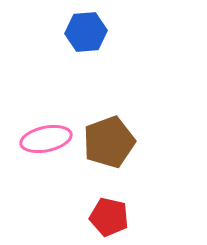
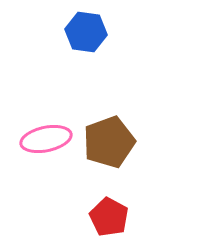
blue hexagon: rotated 12 degrees clockwise
red pentagon: rotated 15 degrees clockwise
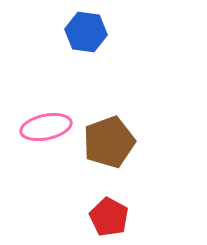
pink ellipse: moved 12 px up
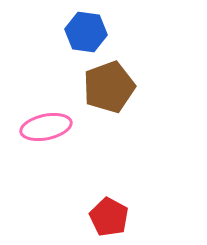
brown pentagon: moved 55 px up
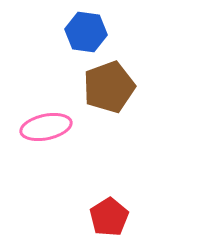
red pentagon: rotated 12 degrees clockwise
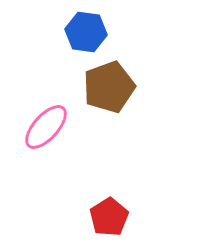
pink ellipse: rotated 36 degrees counterclockwise
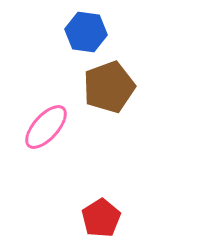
red pentagon: moved 8 px left, 1 px down
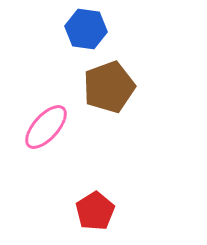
blue hexagon: moved 3 px up
red pentagon: moved 6 px left, 7 px up
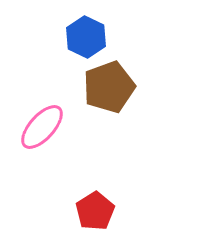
blue hexagon: moved 8 px down; rotated 18 degrees clockwise
pink ellipse: moved 4 px left
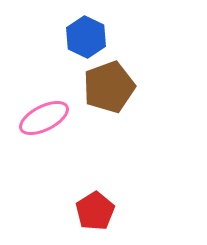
pink ellipse: moved 2 px right, 9 px up; rotated 21 degrees clockwise
